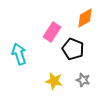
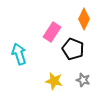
orange diamond: moved 1 px left, 1 px down; rotated 35 degrees counterclockwise
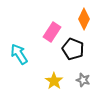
cyan arrow: rotated 15 degrees counterclockwise
yellow star: rotated 24 degrees clockwise
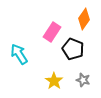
orange diamond: rotated 10 degrees clockwise
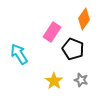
gray star: moved 2 px left
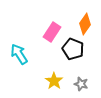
orange diamond: moved 1 px right, 5 px down
gray star: moved 4 px down
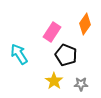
black pentagon: moved 7 px left, 6 px down
gray star: rotated 16 degrees counterclockwise
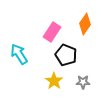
gray star: moved 2 px right, 2 px up
